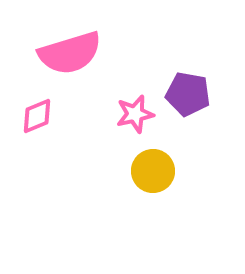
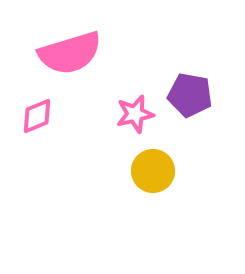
purple pentagon: moved 2 px right, 1 px down
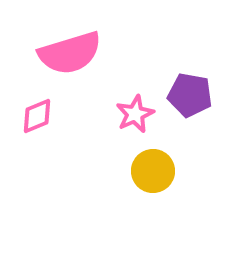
pink star: rotated 12 degrees counterclockwise
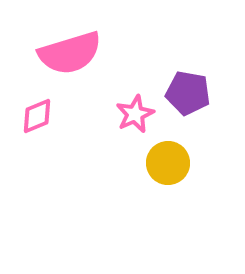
purple pentagon: moved 2 px left, 2 px up
yellow circle: moved 15 px right, 8 px up
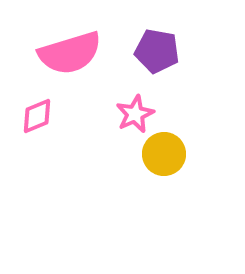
purple pentagon: moved 31 px left, 42 px up
yellow circle: moved 4 px left, 9 px up
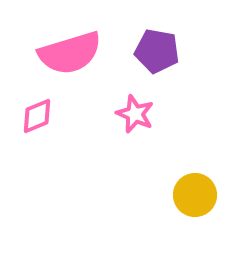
pink star: rotated 24 degrees counterclockwise
yellow circle: moved 31 px right, 41 px down
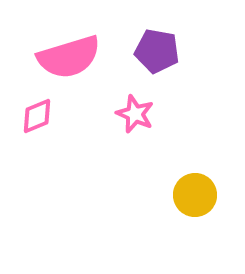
pink semicircle: moved 1 px left, 4 px down
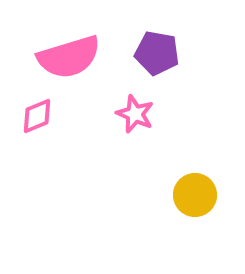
purple pentagon: moved 2 px down
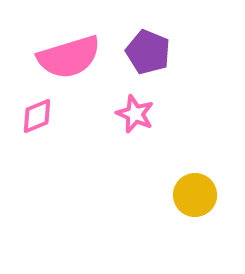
purple pentagon: moved 9 px left, 1 px up; rotated 12 degrees clockwise
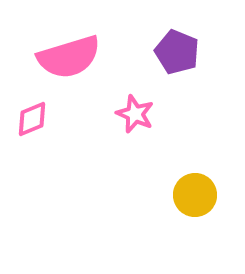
purple pentagon: moved 29 px right
pink diamond: moved 5 px left, 3 px down
